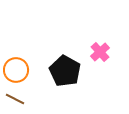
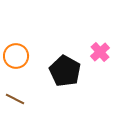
orange circle: moved 14 px up
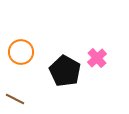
pink cross: moved 3 px left, 6 px down
orange circle: moved 5 px right, 4 px up
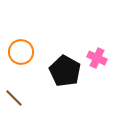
pink cross: rotated 24 degrees counterclockwise
brown line: moved 1 px left, 1 px up; rotated 18 degrees clockwise
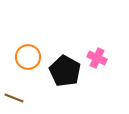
orange circle: moved 7 px right, 5 px down
brown line: rotated 24 degrees counterclockwise
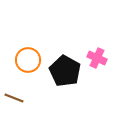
orange circle: moved 3 px down
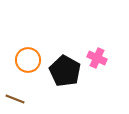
brown line: moved 1 px right, 1 px down
